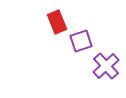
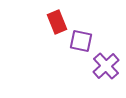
purple square: rotated 30 degrees clockwise
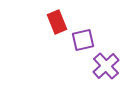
purple square: moved 2 px right, 1 px up; rotated 25 degrees counterclockwise
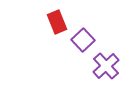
purple square: rotated 30 degrees counterclockwise
